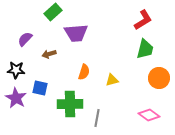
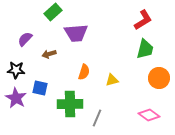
gray line: rotated 12 degrees clockwise
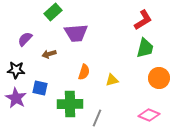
green trapezoid: moved 1 px up
pink diamond: rotated 15 degrees counterclockwise
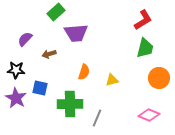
green rectangle: moved 3 px right
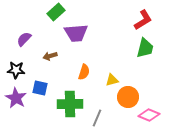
purple semicircle: moved 1 px left
brown arrow: moved 1 px right, 2 px down
orange circle: moved 31 px left, 19 px down
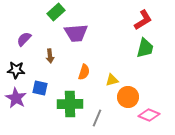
brown arrow: rotated 80 degrees counterclockwise
